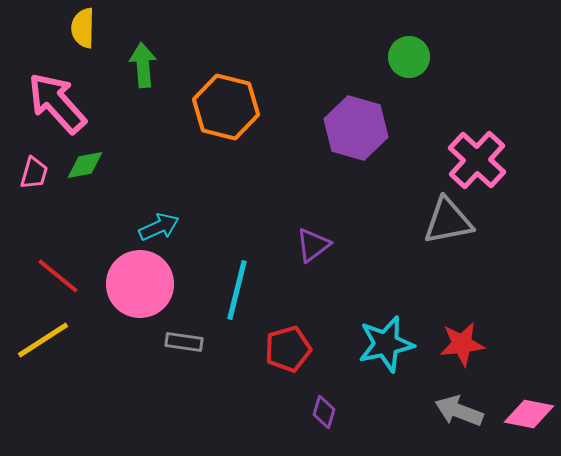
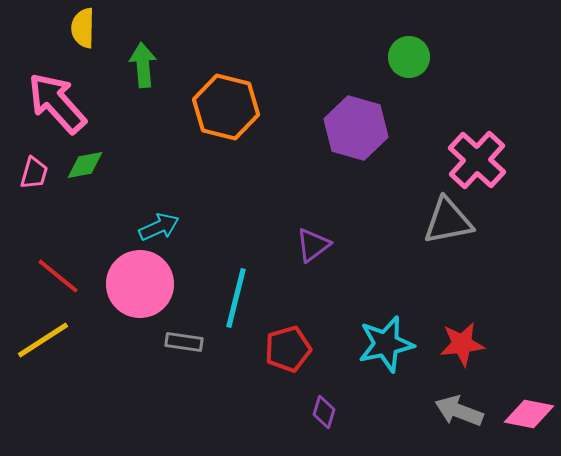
cyan line: moved 1 px left, 8 px down
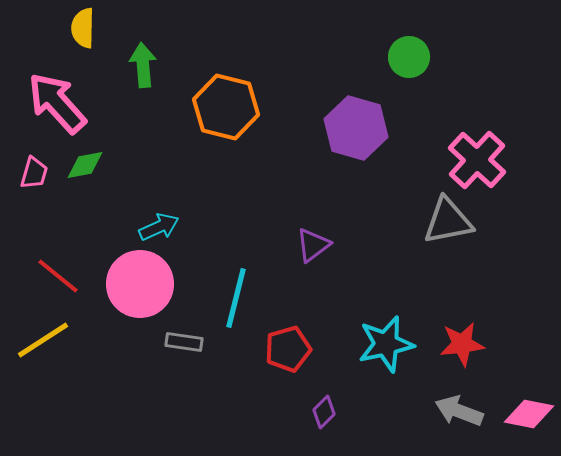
purple diamond: rotated 28 degrees clockwise
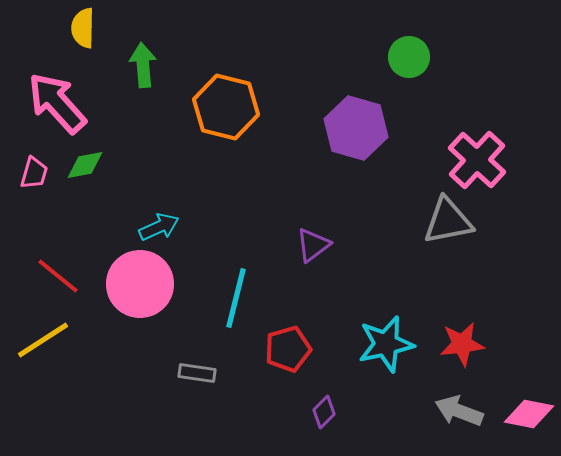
gray rectangle: moved 13 px right, 31 px down
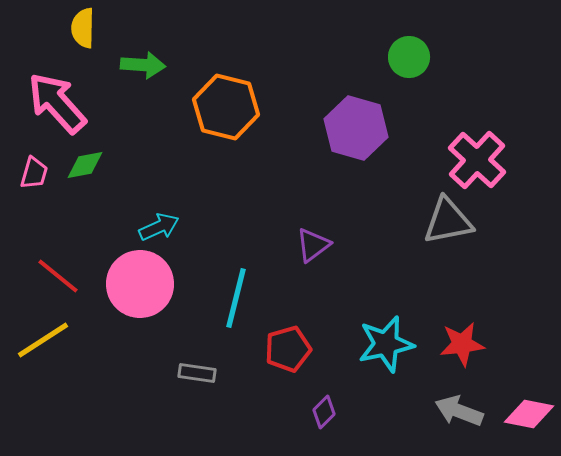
green arrow: rotated 99 degrees clockwise
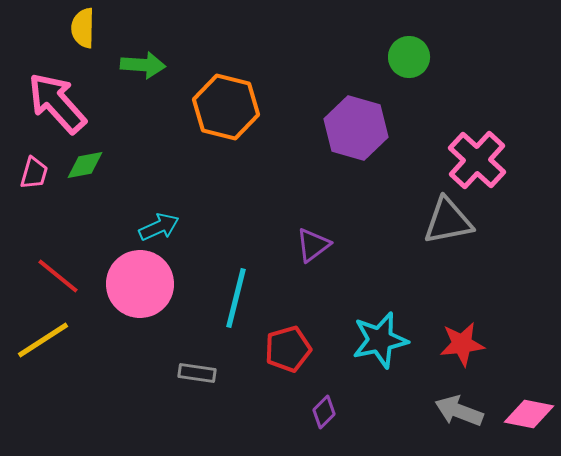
cyan star: moved 6 px left, 4 px up
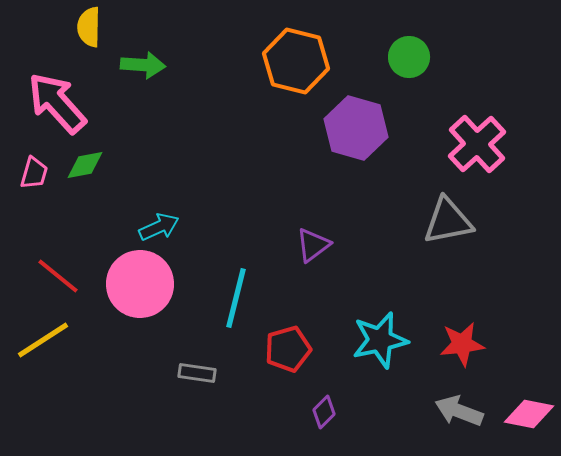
yellow semicircle: moved 6 px right, 1 px up
orange hexagon: moved 70 px right, 46 px up
pink cross: moved 16 px up; rotated 4 degrees clockwise
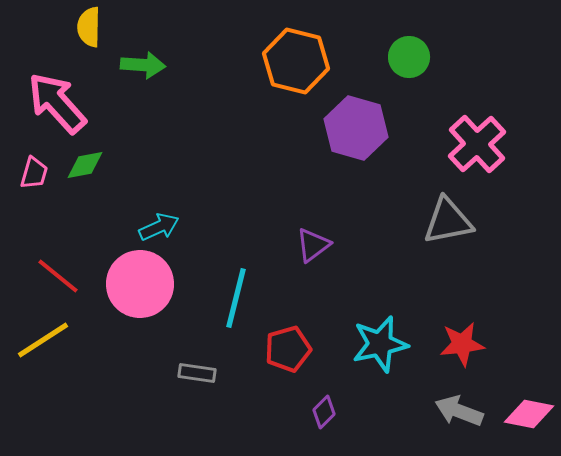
cyan star: moved 4 px down
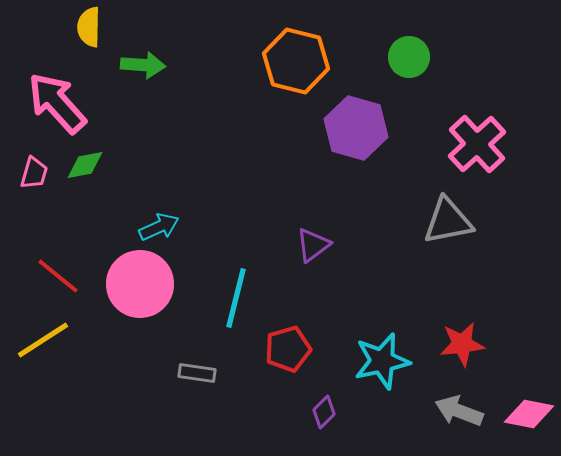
cyan star: moved 2 px right, 17 px down
